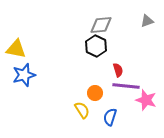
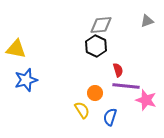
blue star: moved 2 px right, 5 px down
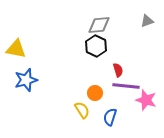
gray diamond: moved 2 px left
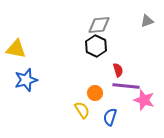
pink star: moved 2 px left
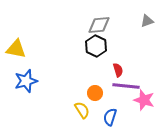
blue star: moved 1 px down
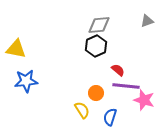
black hexagon: rotated 10 degrees clockwise
red semicircle: rotated 32 degrees counterclockwise
blue star: rotated 10 degrees clockwise
orange circle: moved 1 px right
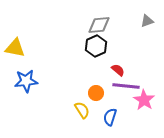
yellow triangle: moved 1 px left, 1 px up
pink star: rotated 15 degrees clockwise
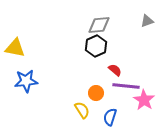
red semicircle: moved 3 px left
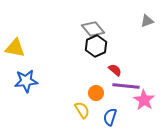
gray diamond: moved 6 px left, 4 px down; rotated 55 degrees clockwise
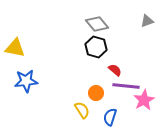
gray diamond: moved 4 px right, 5 px up
black hexagon: moved 1 px down; rotated 20 degrees counterclockwise
pink star: rotated 10 degrees clockwise
